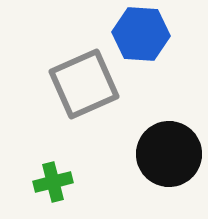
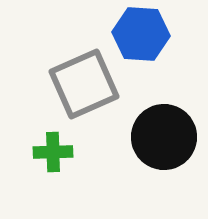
black circle: moved 5 px left, 17 px up
green cross: moved 30 px up; rotated 12 degrees clockwise
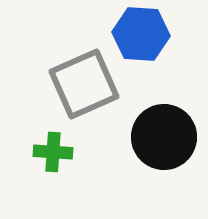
green cross: rotated 6 degrees clockwise
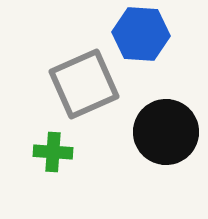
black circle: moved 2 px right, 5 px up
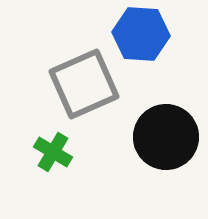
black circle: moved 5 px down
green cross: rotated 27 degrees clockwise
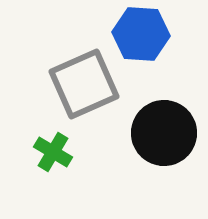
black circle: moved 2 px left, 4 px up
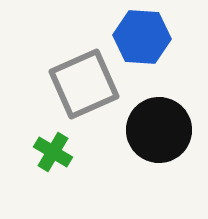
blue hexagon: moved 1 px right, 3 px down
black circle: moved 5 px left, 3 px up
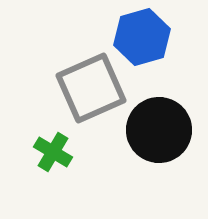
blue hexagon: rotated 20 degrees counterclockwise
gray square: moved 7 px right, 4 px down
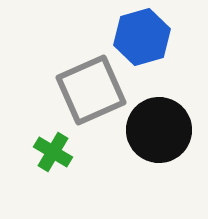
gray square: moved 2 px down
